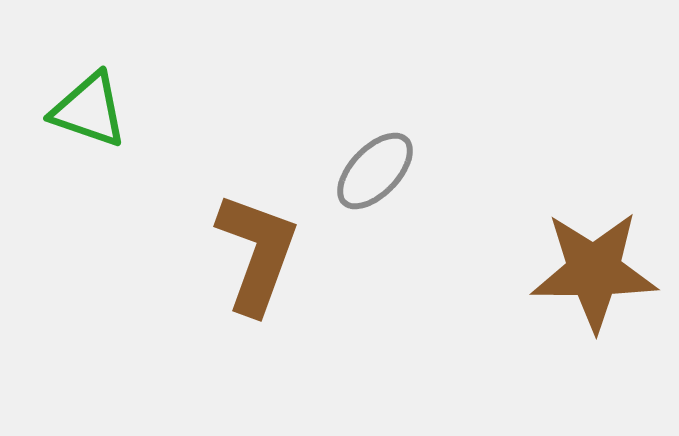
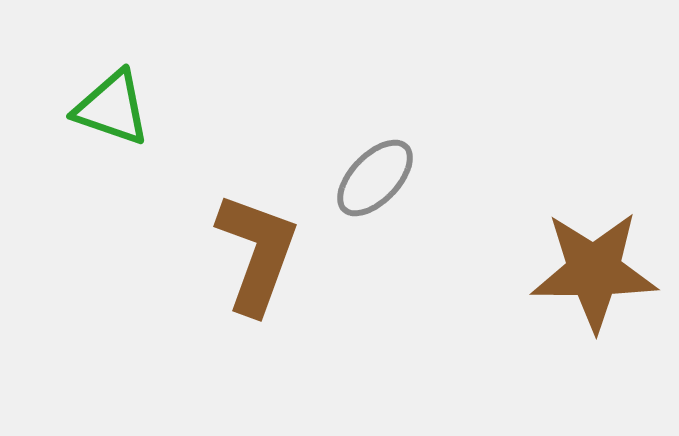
green triangle: moved 23 px right, 2 px up
gray ellipse: moved 7 px down
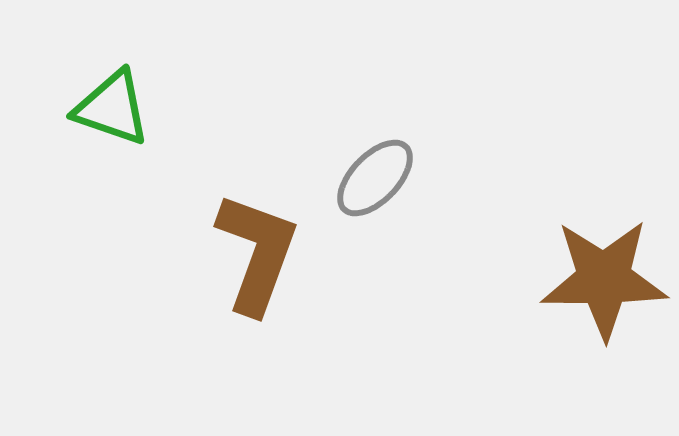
brown star: moved 10 px right, 8 px down
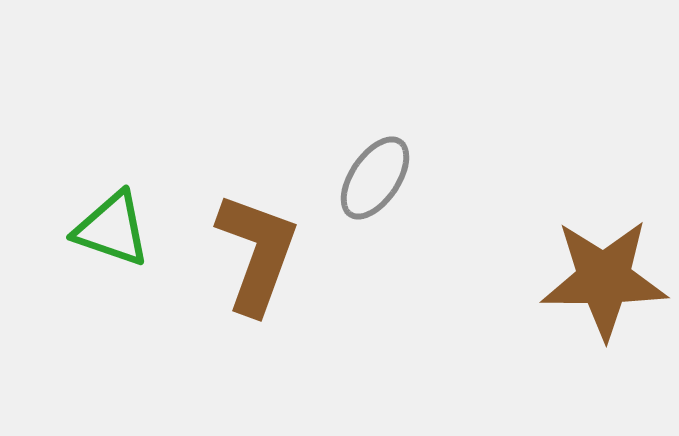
green triangle: moved 121 px down
gray ellipse: rotated 10 degrees counterclockwise
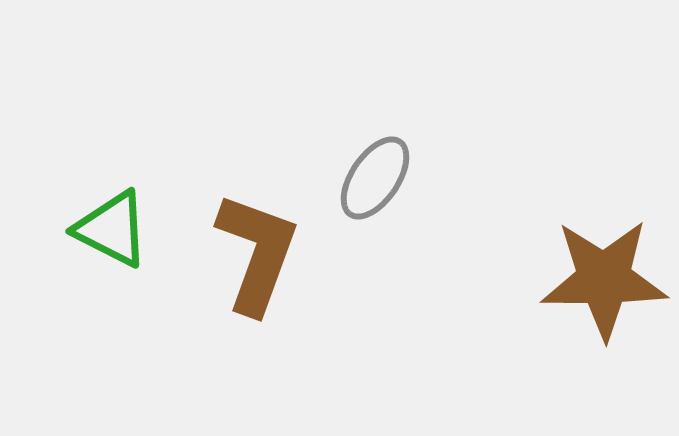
green triangle: rotated 8 degrees clockwise
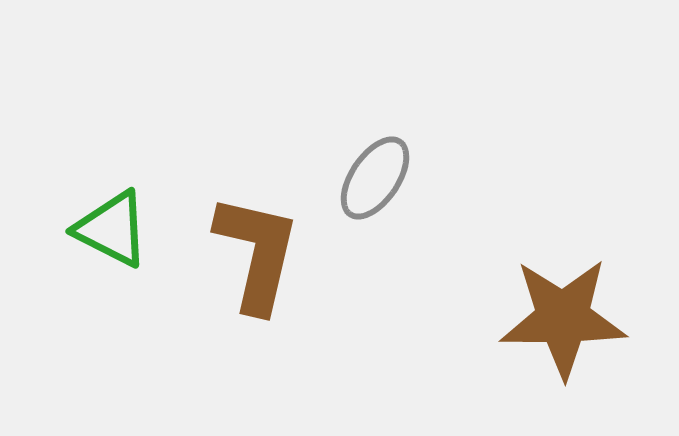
brown L-shape: rotated 7 degrees counterclockwise
brown star: moved 41 px left, 39 px down
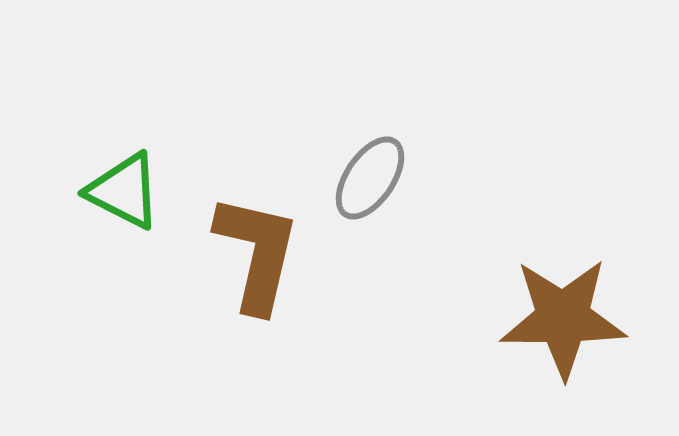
gray ellipse: moved 5 px left
green triangle: moved 12 px right, 38 px up
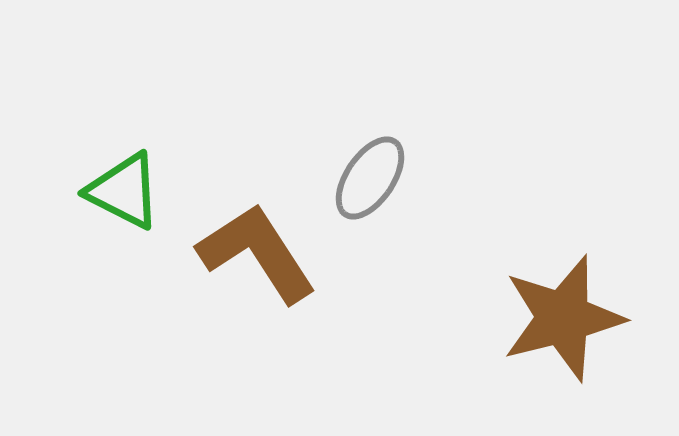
brown L-shape: rotated 46 degrees counterclockwise
brown star: rotated 14 degrees counterclockwise
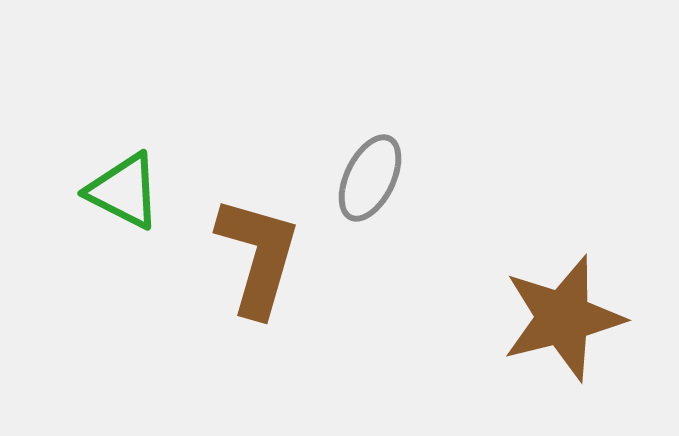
gray ellipse: rotated 8 degrees counterclockwise
brown L-shape: moved 1 px right, 3 px down; rotated 49 degrees clockwise
